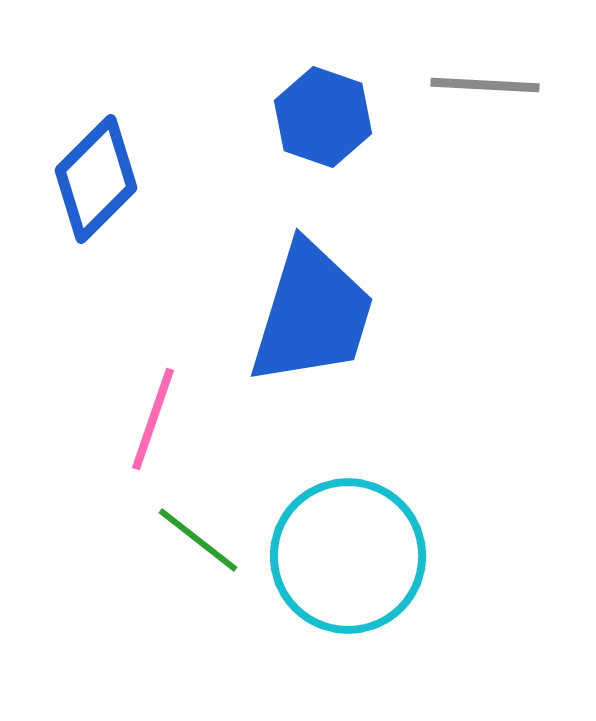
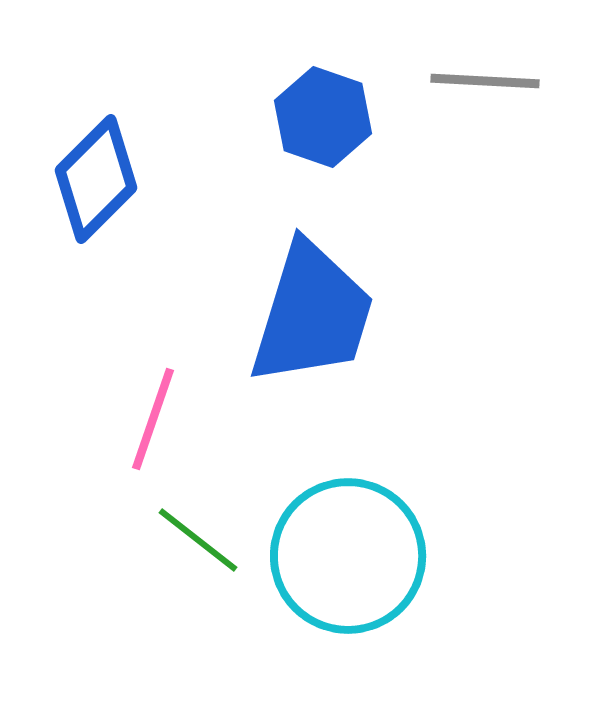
gray line: moved 4 px up
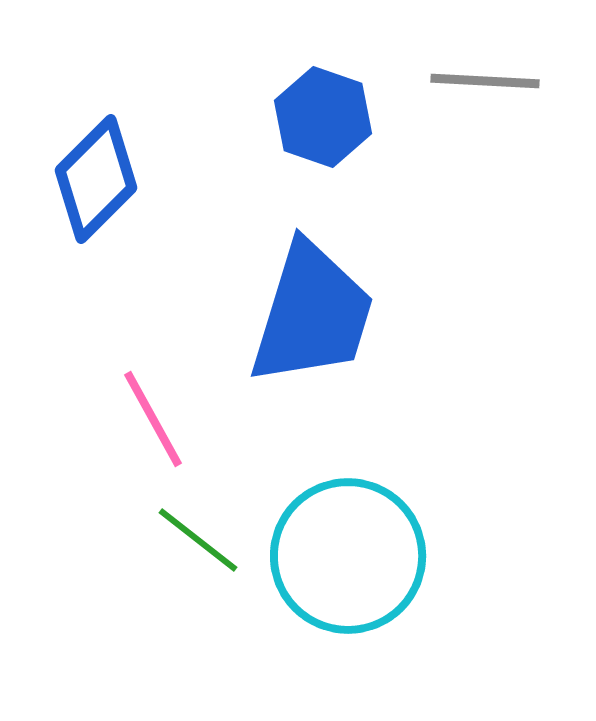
pink line: rotated 48 degrees counterclockwise
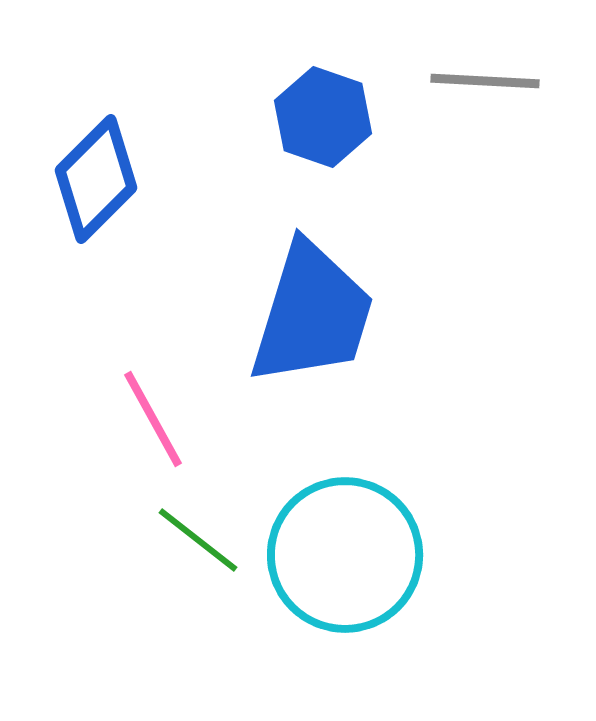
cyan circle: moved 3 px left, 1 px up
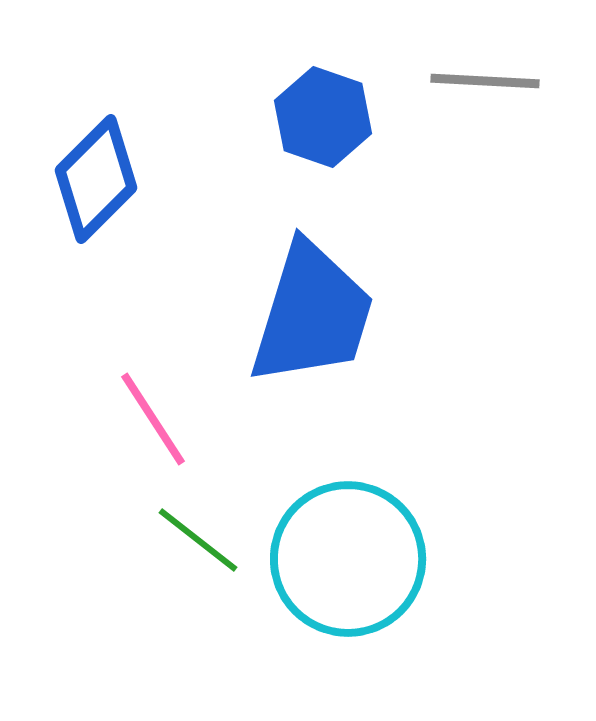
pink line: rotated 4 degrees counterclockwise
cyan circle: moved 3 px right, 4 px down
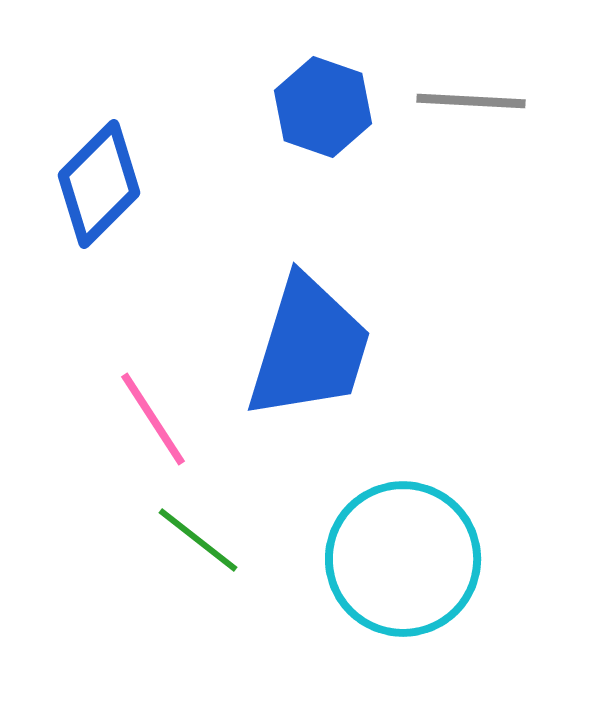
gray line: moved 14 px left, 20 px down
blue hexagon: moved 10 px up
blue diamond: moved 3 px right, 5 px down
blue trapezoid: moved 3 px left, 34 px down
cyan circle: moved 55 px right
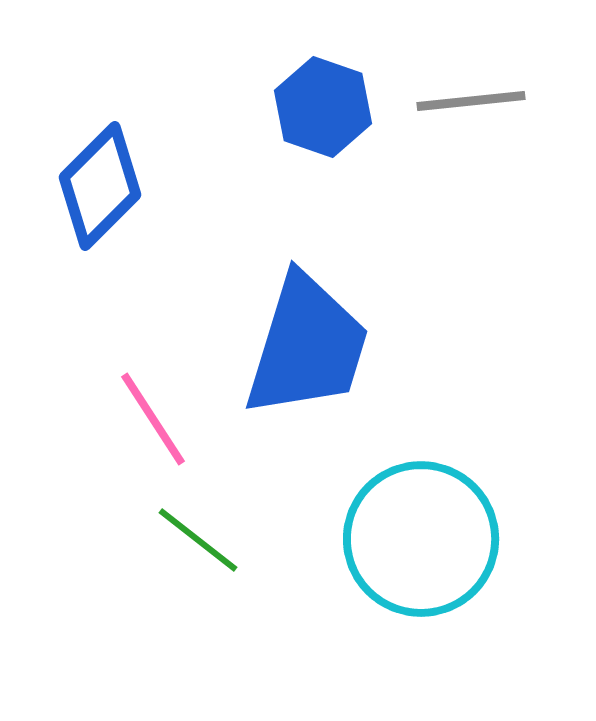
gray line: rotated 9 degrees counterclockwise
blue diamond: moved 1 px right, 2 px down
blue trapezoid: moved 2 px left, 2 px up
cyan circle: moved 18 px right, 20 px up
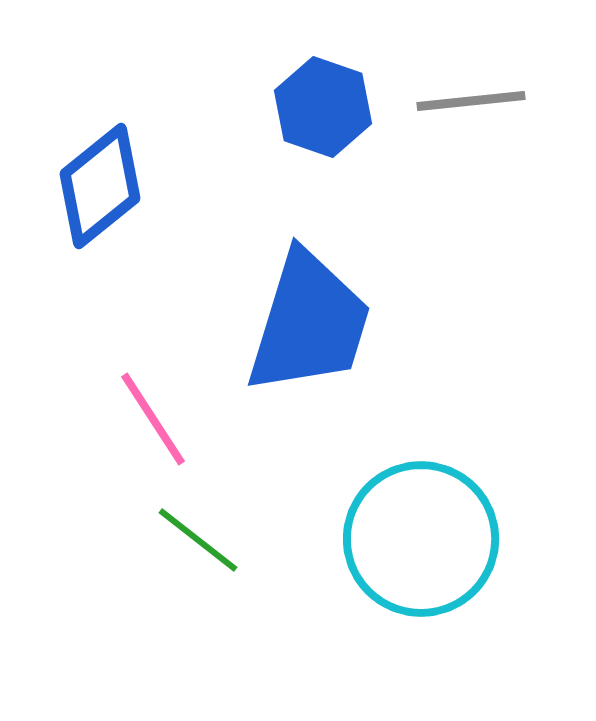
blue diamond: rotated 6 degrees clockwise
blue trapezoid: moved 2 px right, 23 px up
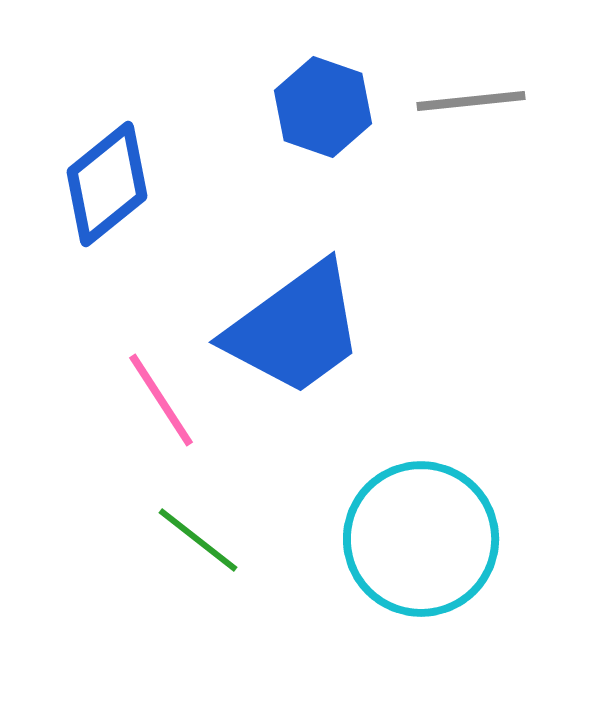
blue diamond: moved 7 px right, 2 px up
blue trapezoid: moved 14 px left, 6 px down; rotated 37 degrees clockwise
pink line: moved 8 px right, 19 px up
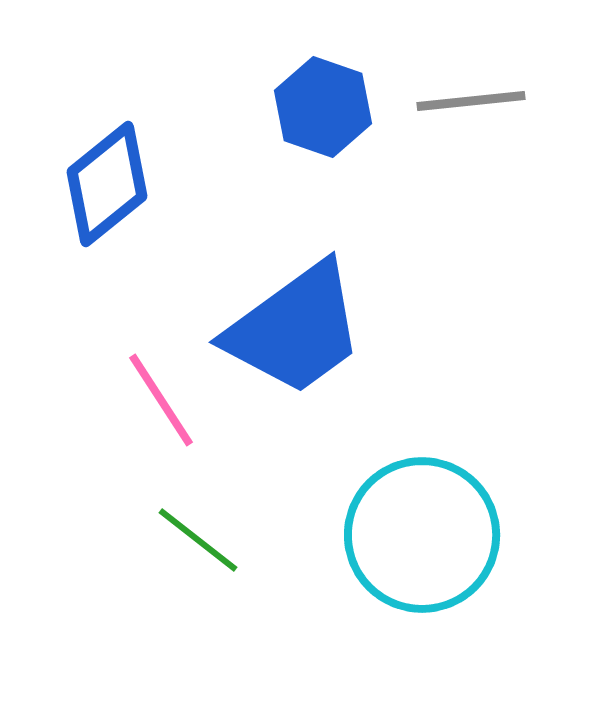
cyan circle: moved 1 px right, 4 px up
